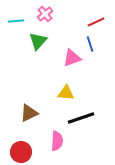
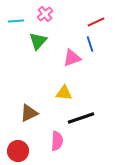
yellow triangle: moved 2 px left
red circle: moved 3 px left, 1 px up
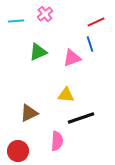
green triangle: moved 11 px down; rotated 24 degrees clockwise
yellow triangle: moved 2 px right, 2 px down
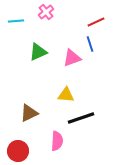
pink cross: moved 1 px right, 2 px up
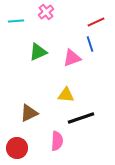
red circle: moved 1 px left, 3 px up
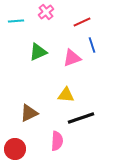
red line: moved 14 px left
blue line: moved 2 px right, 1 px down
red circle: moved 2 px left, 1 px down
